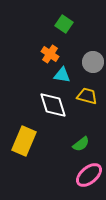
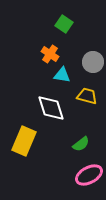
white diamond: moved 2 px left, 3 px down
pink ellipse: rotated 12 degrees clockwise
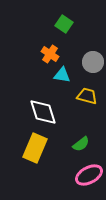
white diamond: moved 8 px left, 4 px down
yellow rectangle: moved 11 px right, 7 px down
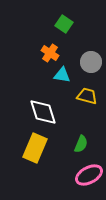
orange cross: moved 1 px up
gray circle: moved 2 px left
green semicircle: rotated 30 degrees counterclockwise
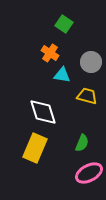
green semicircle: moved 1 px right, 1 px up
pink ellipse: moved 2 px up
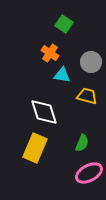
white diamond: moved 1 px right
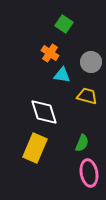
pink ellipse: rotated 72 degrees counterclockwise
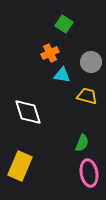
orange cross: rotated 30 degrees clockwise
white diamond: moved 16 px left
yellow rectangle: moved 15 px left, 18 px down
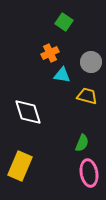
green square: moved 2 px up
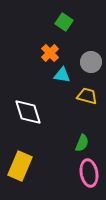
orange cross: rotated 18 degrees counterclockwise
